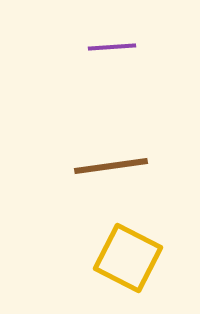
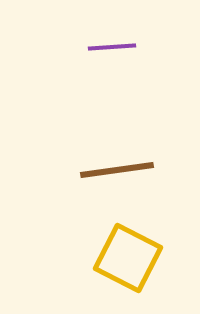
brown line: moved 6 px right, 4 px down
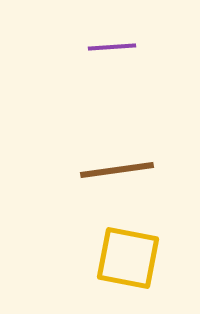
yellow square: rotated 16 degrees counterclockwise
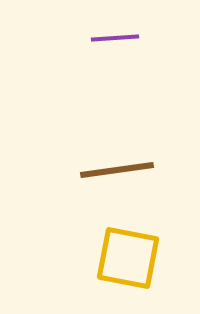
purple line: moved 3 px right, 9 px up
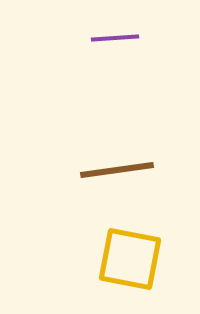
yellow square: moved 2 px right, 1 px down
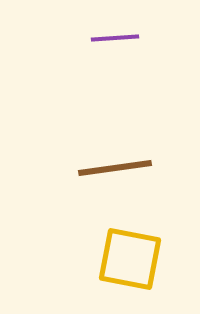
brown line: moved 2 px left, 2 px up
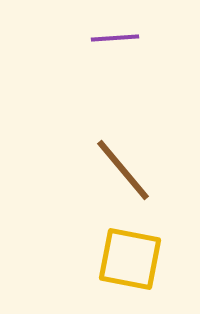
brown line: moved 8 px right, 2 px down; rotated 58 degrees clockwise
